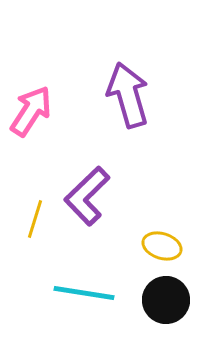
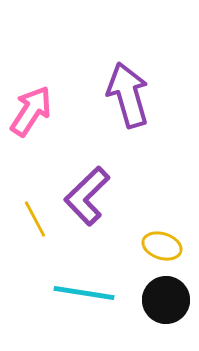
yellow line: rotated 45 degrees counterclockwise
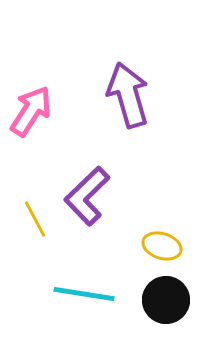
cyan line: moved 1 px down
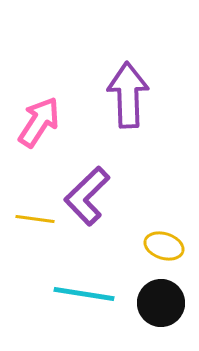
purple arrow: rotated 14 degrees clockwise
pink arrow: moved 8 px right, 11 px down
yellow line: rotated 54 degrees counterclockwise
yellow ellipse: moved 2 px right
black circle: moved 5 px left, 3 px down
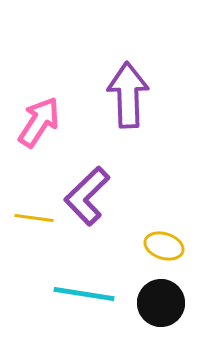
yellow line: moved 1 px left, 1 px up
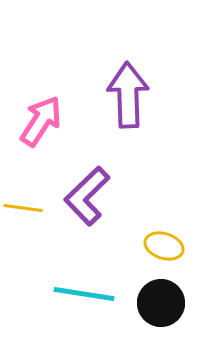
pink arrow: moved 2 px right, 1 px up
yellow line: moved 11 px left, 10 px up
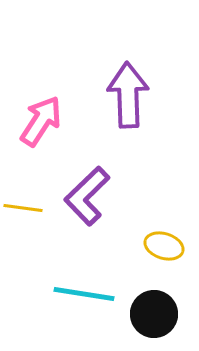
black circle: moved 7 px left, 11 px down
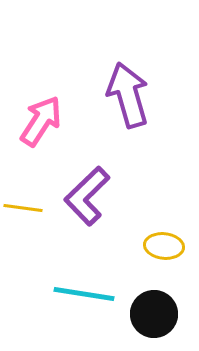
purple arrow: rotated 14 degrees counterclockwise
yellow ellipse: rotated 12 degrees counterclockwise
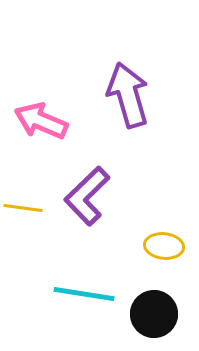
pink arrow: rotated 100 degrees counterclockwise
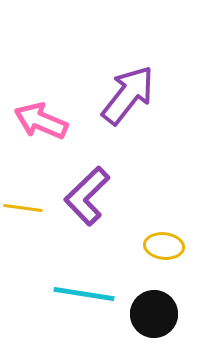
purple arrow: rotated 54 degrees clockwise
